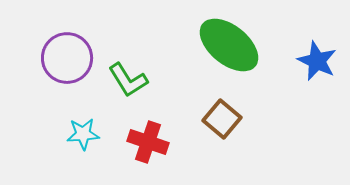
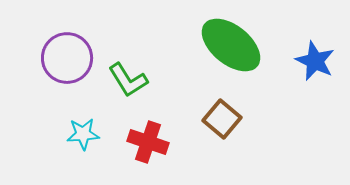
green ellipse: moved 2 px right
blue star: moved 2 px left
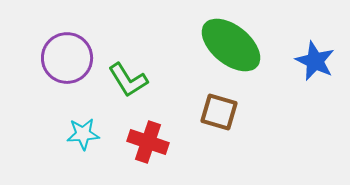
brown square: moved 3 px left, 7 px up; rotated 24 degrees counterclockwise
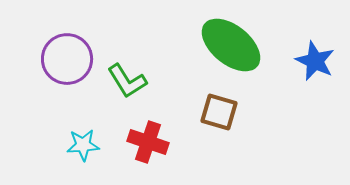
purple circle: moved 1 px down
green L-shape: moved 1 px left, 1 px down
cyan star: moved 11 px down
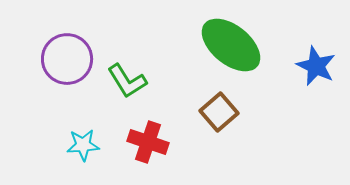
blue star: moved 1 px right, 5 px down
brown square: rotated 33 degrees clockwise
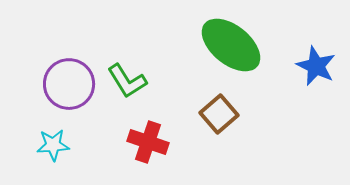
purple circle: moved 2 px right, 25 px down
brown square: moved 2 px down
cyan star: moved 30 px left
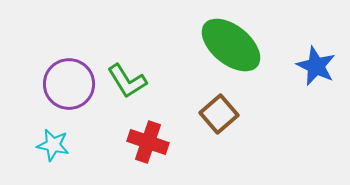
cyan star: rotated 16 degrees clockwise
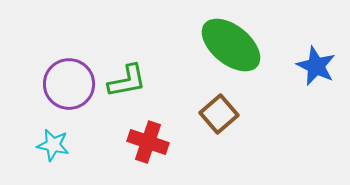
green L-shape: rotated 69 degrees counterclockwise
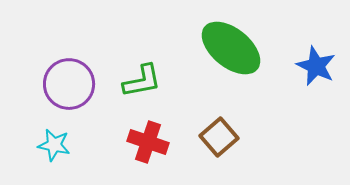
green ellipse: moved 3 px down
green L-shape: moved 15 px right
brown square: moved 23 px down
cyan star: moved 1 px right
